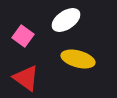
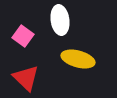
white ellipse: moved 6 px left; rotated 64 degrees counterclockwise
red triangle: rotated 8 degrees clockwise
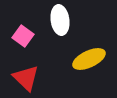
yellow ellipse: moved 11 px right; rotated 40 degrees counterclockwise
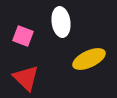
white ellipse: moved 1 px right, 2 px down
pink square: rotated 15 degrees counterclockwise
